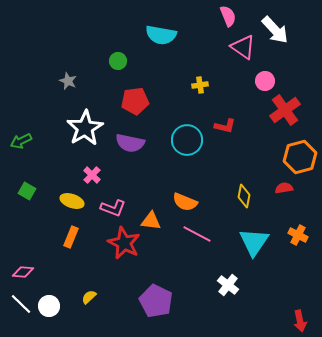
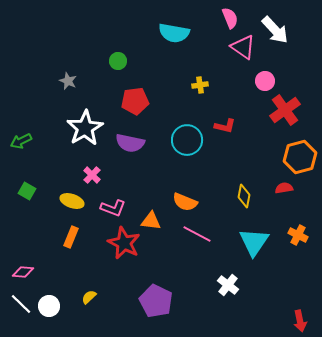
pink semicircle: moved 2 px right, 2 px down
cyan semicircle: moved 13 px right, 2 px up
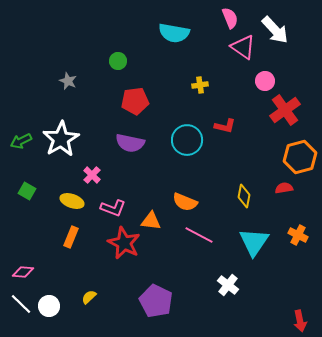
white star: moved 24 px left, 11 px down
pink line: moved 2 px right, 1 px down
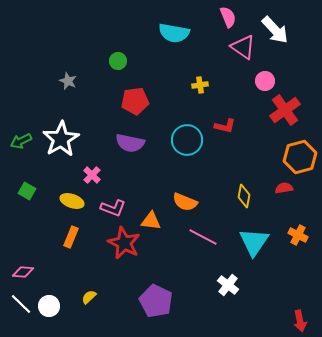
pink semicircle: moved 2 px left, 1 px up
pink line: moved 4 px right, 2 px down
